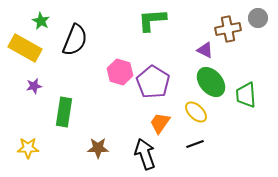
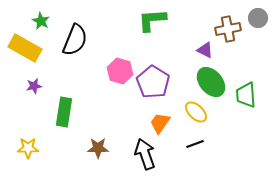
pink hexagon: moved 1 px up
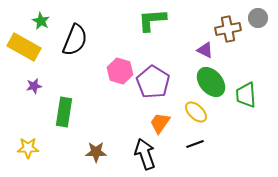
yellow rectangle: moved 1 px left, 1 px up
brown star: moved 2 px left, 4 px down
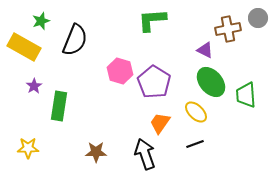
green star: rotated 24 degrees clockwise
purple pentagon: moved 1 px right
purple star: rotated 21 degrees counterclockwise
green rectangle: moved 5 px left, 6 px up
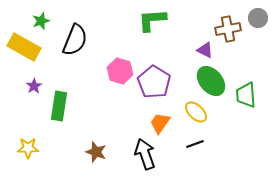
green ellipse: moved 1 px up
brown star: rotated 20 degrees clockwise
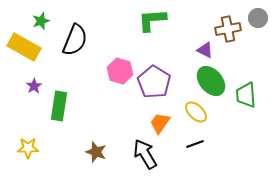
black arrow: rotated 12 degrees counterclockwise
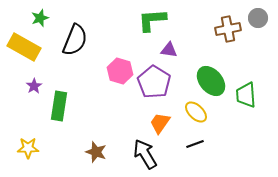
green star: moved 1 px left, 3 px up
purple triangle: moved 36 px left; rotated 18 degrees counterclockwise
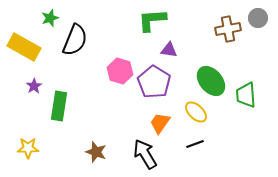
green star: moved 10 px right
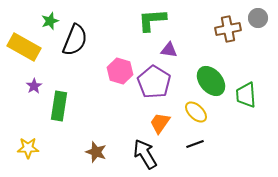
green star: moved 3 px down
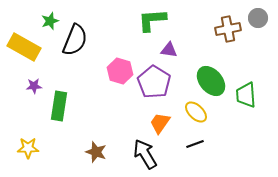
purple star: rotated 28 degrees clockwise
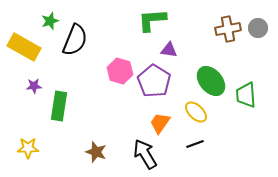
gray circle: moved 10 px down
purple pentagon: moved 1 px up
